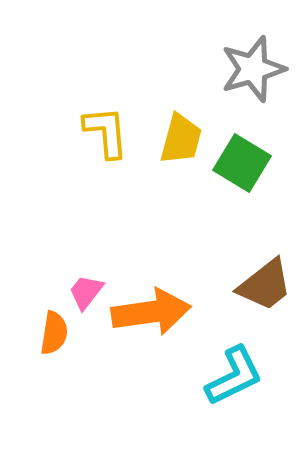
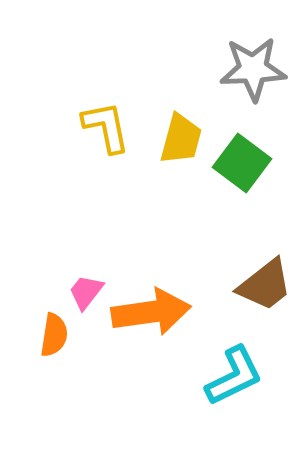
gray star: rotated 14 degrees clockwise
yellow L-shape: moved 5 px up; rotated 6 degrees counterclockwise
green square: rotated 6 degrees clockwise
orange semicircle: moved 2 px down
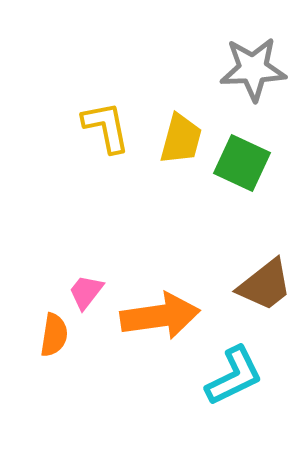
green square: rotated 12 degrees counterclockwise
orange arrow: moved 9 px right, 4 px down
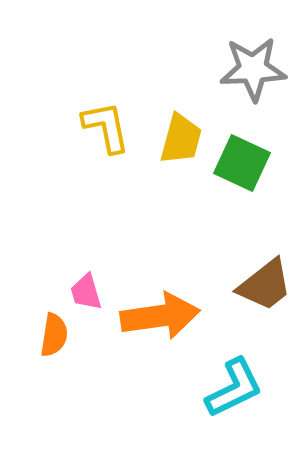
pink trapezoid: rotated 54 degrees counterclockwise
cyan L-shape: moved 12 px down
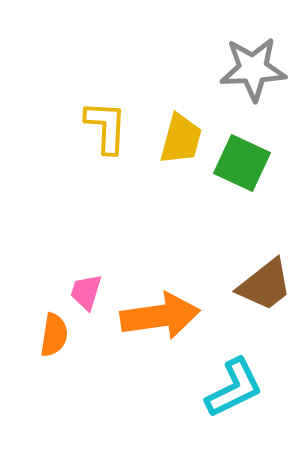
yellow L-shape: rotated 14 degrees clockwise
pink trapezoid: rotated 33 degrees clockwise
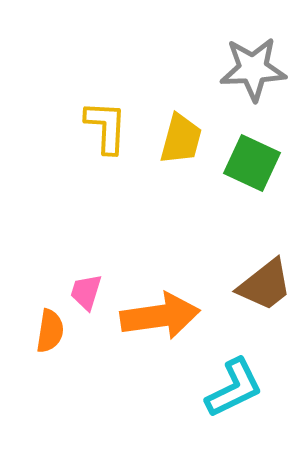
green square: moved 10 px right
orange semicircle: moved 4 px left, 4 px up
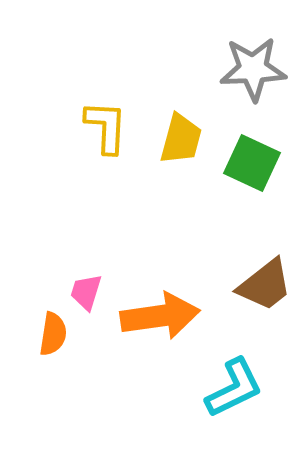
orange semicircle: moved 3 px right, 3 px down
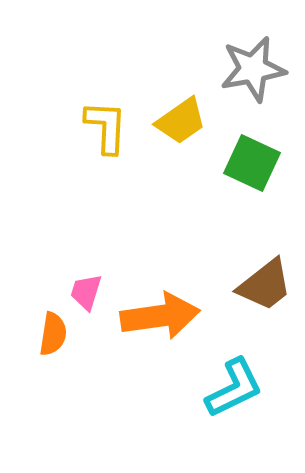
gray star: rotated 8 degrees counterclockwise
yellow trapezoid: moved 18 px up; rotated 40 degrees clockwise
